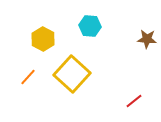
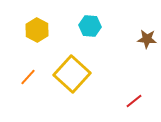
yellow hexagon: moved 6 px left, 9 px up
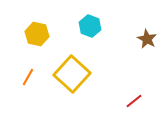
cyan hexagon: rotated 15 degrees clockwise
yellow hexagon: moved 4 px down; rotated 15 degrees counterclockwise
brown star: rotated 24 degrees clockwise
orange line: rotated 12 degrees counterclockwise
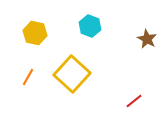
yellow hexagon: moved 2 px left, 1 px up
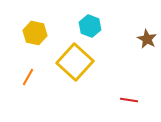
yellow square: moved 3 px right, 12 px up
red line: moved 5 px left, 1 px up; rotated 48 degrees clockwise
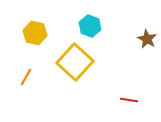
orange line: moved 2 px left
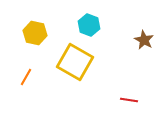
cyan hexagon: moved 1 px left, 1 px up
brown star: moved 3 px left, 1 px down
yellow square: rotated 12 degrees counterclockwise
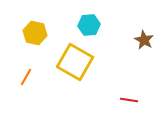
cyan hexagon: rotated 25 degrees counterclockwise
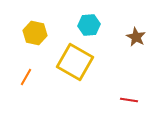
brown star: moved 8 px left, 3 px up
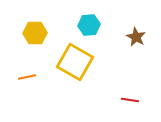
yellow hexagon: rotated 15 degrees counterclockwise
orange line: moved 1 px right; rotated 48 degrees clockwise
red line: moved 1 px right
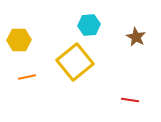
yellow hexagon: moved 16 px left, 7 px down
yellow square: rotated 21 degrees clockwise
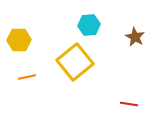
brown star: moved 1 px left
red line: moved 1 px left, 4 px down
